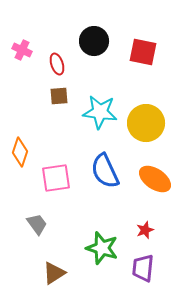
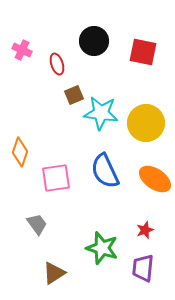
brown square: moved 15 px right, 1 px up; rotated 18 degrees counterclockwise
cyan star: moved 1 px right, 1 px down
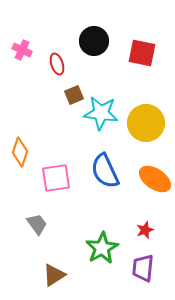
red square: moved 1 px left, 1 px down
green star: rotated 24 degrees clockwise
brown triangle: moved 2 px down
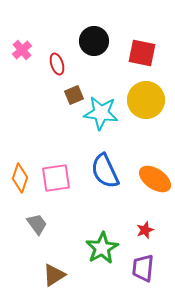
pink cross: rotated 24 degrees clockwise
yellow circle: moved 23 px up
orange diamond: moved 26 px down
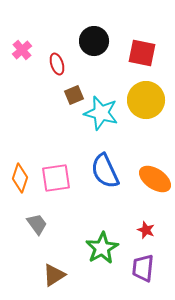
cyan star: rotated 8 degrees clockwise
red star: moved 1 px right; rotated 30 degrees counterclockwise
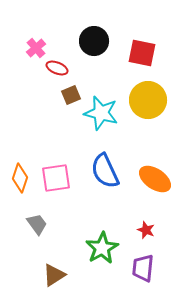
pink cross: moved 14 px right, 2 px up
red ellipse: moved 4 px down; rotated 50 degrees counterclockwise
brown square: moved 3 px left
yellow circle: moved 2 px right
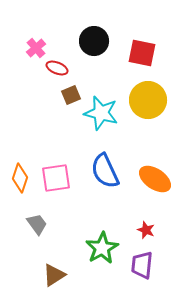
purple trapezoid: moved 1 px left, 3 px up
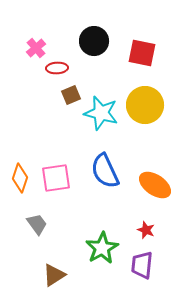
red ellipse: rotated 25 degrees counterclockwise
yellow circle: moved 3 px left, 5 px down
orange ellipse: moved 6 px down
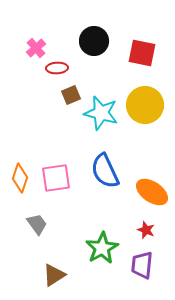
orange ellipse: moved 3 px left, 7 px down
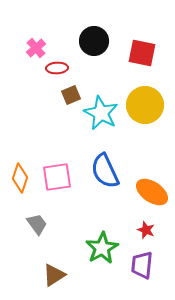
cyan star: rotated 12 degrees clockwise
pink square: moved 1 px right, 1 px up
